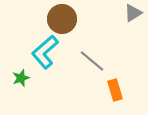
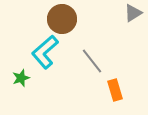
gray line: rotated 12 degrees clockwise
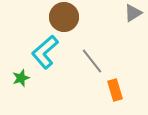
brown circle: moved 2 px right, 2 px up
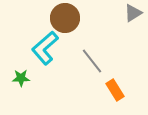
brown circle: moved 1 px right, 1 px down
cyan L-shape: moved 4 px up
green star: rotated 18 degrees clockwise
orange rectangle: rotated 15 degrees counterclockwise
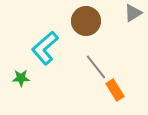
brown circle: moved 21 px right, 3 px down
gray line: moved 4 px right, 6 px down
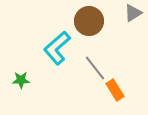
brown circle: moved 3 px right
cyan L-shape: moved 12 px right
gray line: moved 1 px left, 1 px down
green star: moved 2 px down
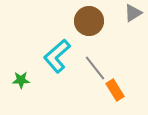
cyan L-shape: moved 8 px down
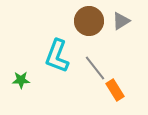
gray triangle: moved 12 px left, 8 px down
cyan L-shape: rotated 28 degrees counterclockwise
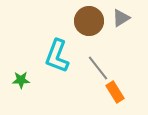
gray triangle: moved 3 px up
gray line: moved 3 px right
orange rectangle: moved 2 px down
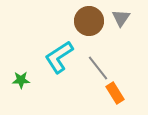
gray triangle: rotated 24 degrees counterclockwise
cyan L-shape: moved 2 px right, 1 px down; rotated 36 degrees clockwise
orange rectangle: moved 1 px down
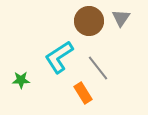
orange rectangle: moved 32 px left
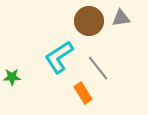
gray triangle: rotated 48 degrees clockwise
green star: moved 9 px left, 3 px up
